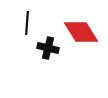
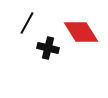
black line: rotated 25 degrees clockwise
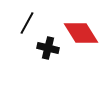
red diamond: moved 1 px down
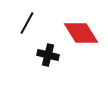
black cross: moved 7 px down
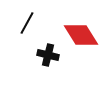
red diamond: moved 2 px down
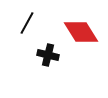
red diamond: moved 3 px up
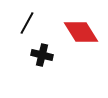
black cross: moved 6 px left
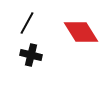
black cross: moved 11 px left
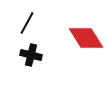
red diamond: moved 5 px right, 6 px down
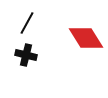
black cross: moved 5 px left
